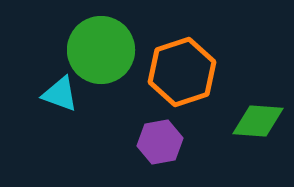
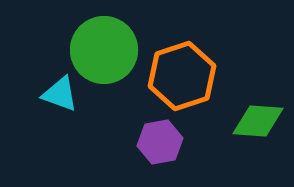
green circle: moved 3 px right
orange hexagon: moved 4 px down
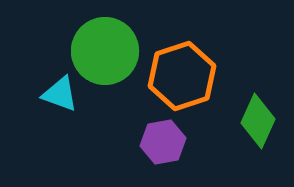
green circle: moved 1 px right, 1 px down
green diamond: rotated 70 degrees counterclockwise
purple hexagon: moved 3 px right
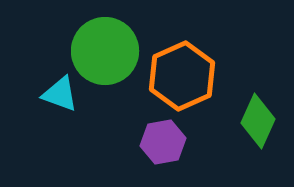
orange hexagon: rotated 6 degrees counterclockwise
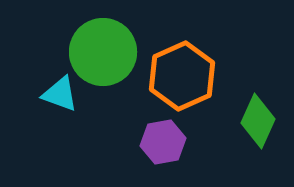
green circle: moved 2 px left, 1 px down
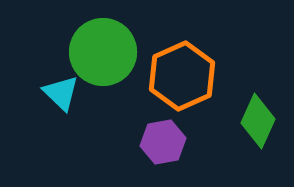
cyan triangle: moved 1 px right, 1 px up; rotated 24 degrees clockwise
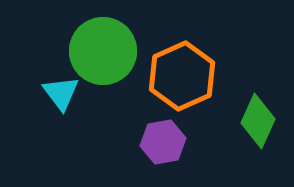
green circle: moved 1 px up
cyan triangle: rotated 9 degrees clockwise
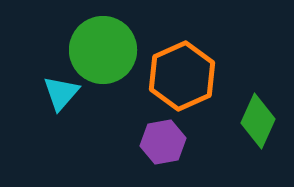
green circle: moved 1 px up
cyan triangle: rotated 18 degrees clockwise
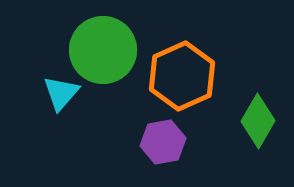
green diamond: rotated 6 degrees clockwise
